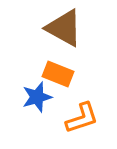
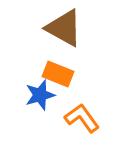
blue star: moved 3 px right, 2 px up
orange L-shape: rotated 108 degrees counterclockwise
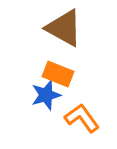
blue star: moved 6 px right
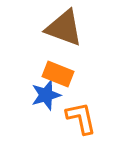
brown triangle: rotated 9 degrees counterclockwise
orange L-shape: moved 1 px left; rotated 24 degrees clockwise
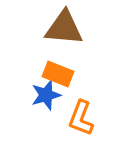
brown triangle: rotated 15 degrees counterclockwise
orange L-shape: rotated 147 degrees counterclockwise
